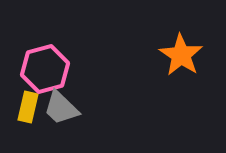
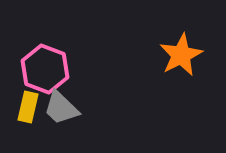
orange star: rotated 12 degrees clockwise
pink hexagon: rotated 24 degrees counterclockwise
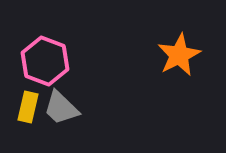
orange star: moved 2 px left
pink hexagon: moved 8 px up
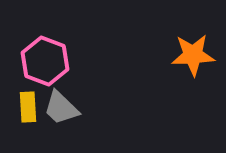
orange star: moved 14 px right; rotated 24 degrees clockwise
yellow rectangle: rotated 16 degrees counterclockwise
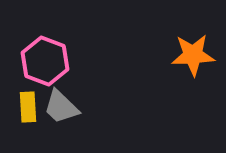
gray trapezoid: moved 1 px up
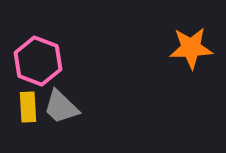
orange star: moved 2 px left, 7 px up
pink hexagon: moved 7 px left
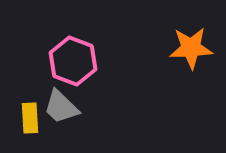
pink hexagon: moved 35 px right
yellow rectangle: moved 2 px right, 11 px down
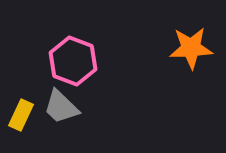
yellow rectangle: moved 9 px left, 3 px up; rotated 28 degrees clockwise
